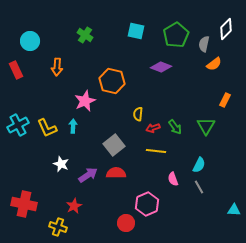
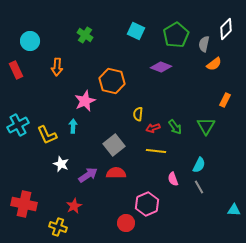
cyan square: rotated 12 degrees clockwise
yellow L-shape: moved 7 px down
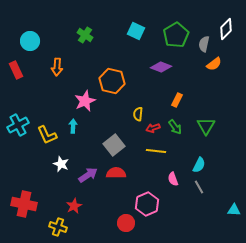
orange rectangle: moved 48 px left
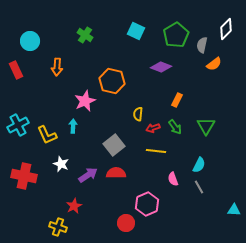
gray semicircle: moved 2 px left, 1 px down
red cross: moved 28 px up
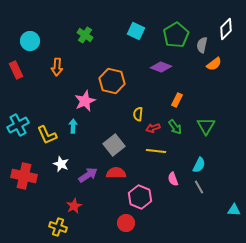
pink hexagon: moved 7 px left, 7 px up; rotated 15 degrees counterclockwise
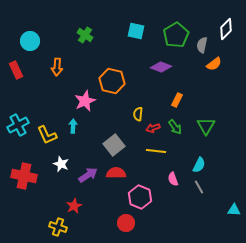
cyan square: rotated 12 degrees counterclockwise
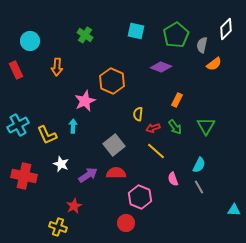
orange hexagon: rotated 10 degrees clockwise
yellow line: rotated 36 degrees clockwise
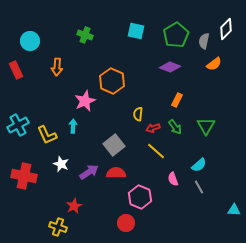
green cross: rotated 14 degrees counterclockwise
gray semicircle: moved 2 px right, 4 px up
purple diamond: moved 9 px right
cyan semicircle: rotated 21 degrees clockwise
purple arrow: moved 1 px right, 3 px up
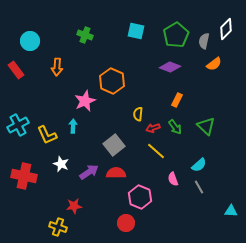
red rectangle: rotated 12 degrees counterclockwise
green triangle: rotated 18 degrees counterclockwise
red star: rotated 21 degrees clockwise
cyan triangle: moved 3 px left, 1 px down
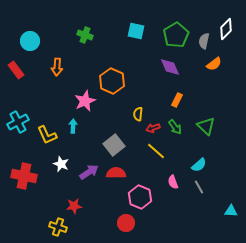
purple diamond: rotated 45 degrees clockwise
cyan cross: moved 3 px up
pink semicircle: moved 3 px down
